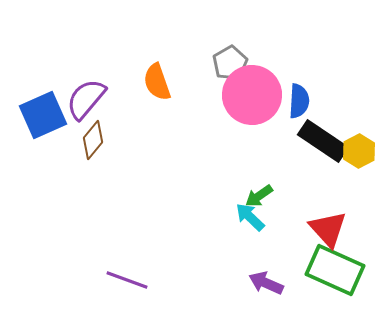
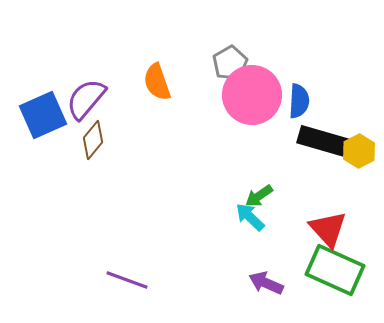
black rectangle: rotated 18 degrees counterclockwise
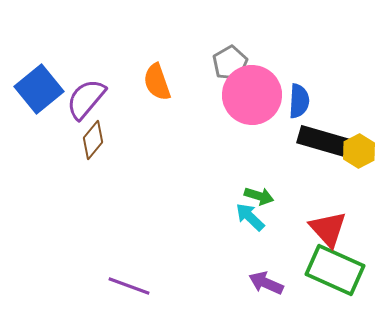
blue square: moved 4 px left, 26 px up; rotated 15 degrees counterclockwise
green arrow: rotated 128 degrees counterclockwise
purple line: moved 2 px right, 6 px down
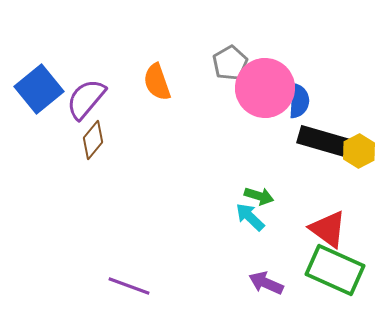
pink circle: moved 13 px right, 7 px up
red triangle: rotated 12 degrees counterclockwise
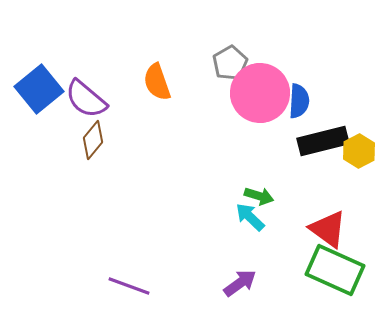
pink circle: moved 5 px left, 5 px down
purple semicircle: rotated 90 degrees counterclockwise
black rectangle: rotated 30 degrees counterclockwise
purple arrow: moved 26 px left; rotated 120 degrees clockwise
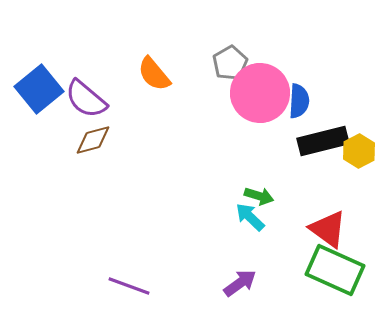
orange semicircle: moved 3 px left, 8 px up; rotated 21 degrees counterclockwise
brown diamond: rotated 36 degrees clockwise
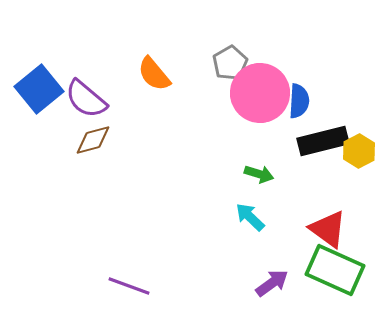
green arrow: moved 22 px up
purple arrow: moved 32 px right
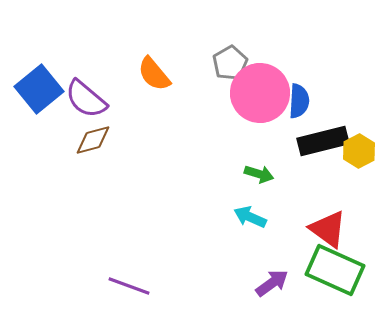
cyan arrow: rotated 20 degrees counterclockwise
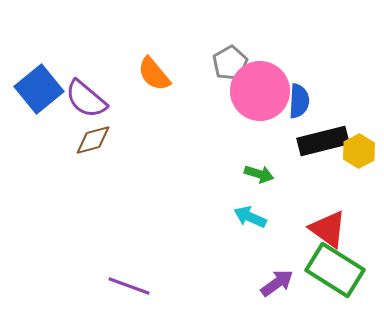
pink circle: moved 2 px up
green rectangle: rotated 8 degrees clockwise
purple arrow: moved 5 px right
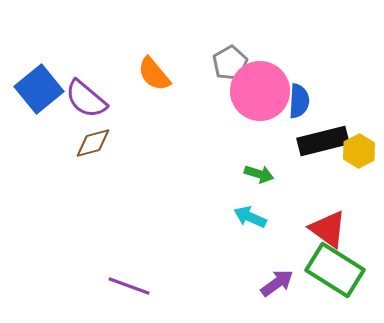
brown diamond: moved 3 px down
